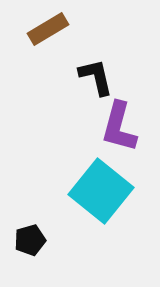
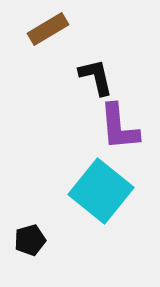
purple L-shape: rotated 20 degrees counterclockwise
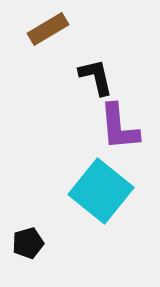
black pentagon: moved 2 px left, 3 px down
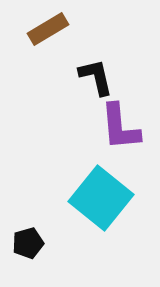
purple L-shape: moved 1 px right
cyan square: moved 7 px down
